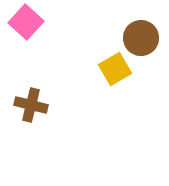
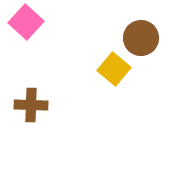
yellow square: moved 1 px left; rotated 20 degrees counterclockwise
brown cross: rotated 12 degrees counterclockwise
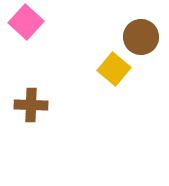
brown circle: moved 1 px up
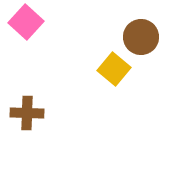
brown cross: moved 4 px left, 8 px down
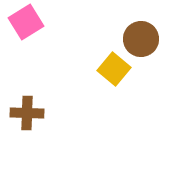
pink square: rotated 16 degrees clockwise
brown circle: moved 2 px down
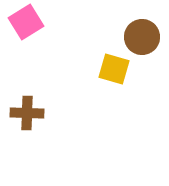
brown circle: moved 1 px right, 2 px up
yellow square: rotated 24 degrees counterclockwise
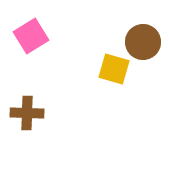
pink square: moved 5 px right, 14 px down
brown circle: moved 1 px right, 5 px down
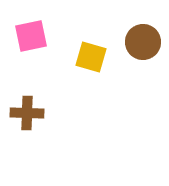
pink square: rotated 20 degrees clockwise
yellow square: moved 23 px left, 12 px up
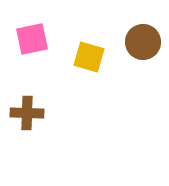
pink square: moved 1 px right, 3 px down
yellow square: moved 2 px left
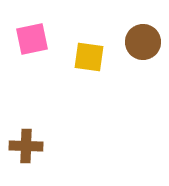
yellow square: rotated 8 degrees counterclockwise
brown cross: moved 1 px left, 33 px down
